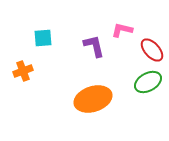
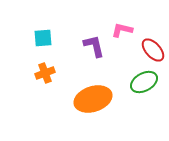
red ellipse: moved 1 px right
orange cross: moved 22 px right, 2 px down
green ellipse: moved 4 px left
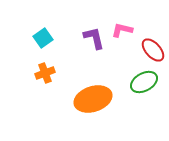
cyan square: rotated 30 degrees counterclockwise
purple L-shape: moved 8 px up
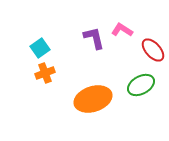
pink L-shape: rotated 20 degrees clockwise
cyan square: moved 3 px left, 10 px down
green ellipse: moved 3 px left, 3 px down
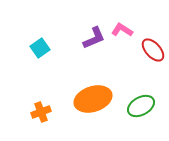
purple L-shape: rotated 80 degrees clockwise
orange cross: moved 4 px left, 39 px down
green ellipse: moved 21 px down
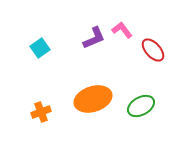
pink L-shape: rotated 20 degrees clockwise
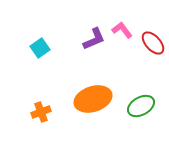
purple L-shape: moved 1 px down
red ellipse: moved 7 px up
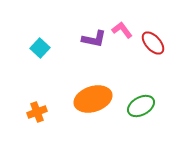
purple L-shape: rotated 35 degrees clockwise
cyan square: rotated 12 degrees counterclockwise
orange cross: moved 4 px left
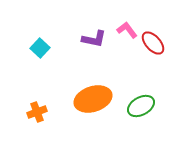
pink L-shape: moved 5 px right
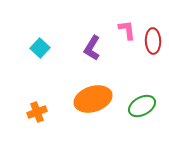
pink L-shape: rotated 30 degrees clockwise
purple L-shape: moved 2 px left, 9 px down; rotated 110 degrees clockwise
red ellipse: moved 2 px up; rotated 40 degrees clockwise
green ellipse: moved 1 px right
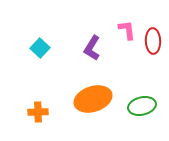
green ellipse: rotated 16 degrees clockwise
orange cross: moved 1 px right; rotated 18 degrees clockwise
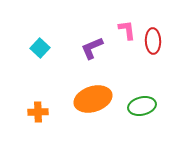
purple L-shape: rotated 35 degrees clockwise
